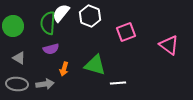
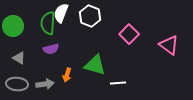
white semicircle: rotated 18 degrees counterclockwise
pink square: moved 3 px right, 2 px down; rotated 24 degrees counterclockwise
orange arrow: moved 3 px right, 6 px down
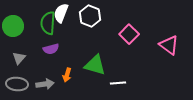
gray triangle: rotated 40 degrees clockwise
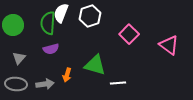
white hexagon: rotated 20 degrees clockwise
green circle: moved 1 px up
gray ellipse: moved 1 px left
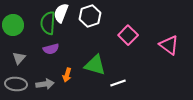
pink square: moved 1 px left, 1 px down
white line: rotated 14 degrees counterclockwise
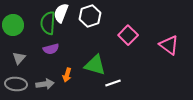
white line: moved 5 px left
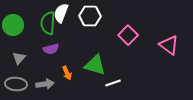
white hexagon: rotated 20 degrees clockwise
orange arrow: moved 2 px up; rotated 40 degrees counterclockwise
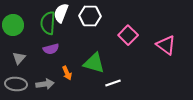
pink triangle: moved 3 px left
green triangle: moved 1 px left, 2 px up
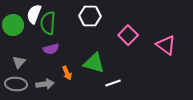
white semicircle: moved 27 px left, 1 px down
gray triangle: moved 4 px down
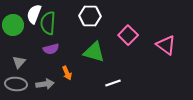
green triangle: moved 11 px up
